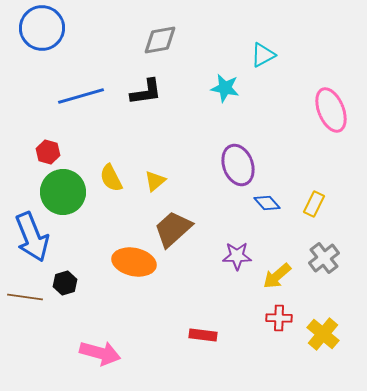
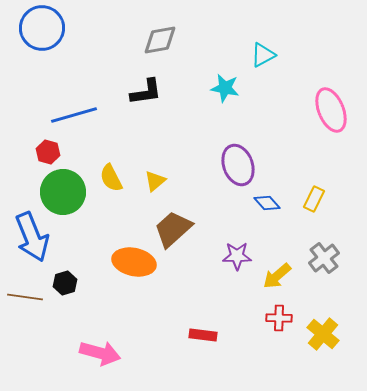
blue line: moved 7 px left, 19 px down
yellow rectangle: moved 5 px up
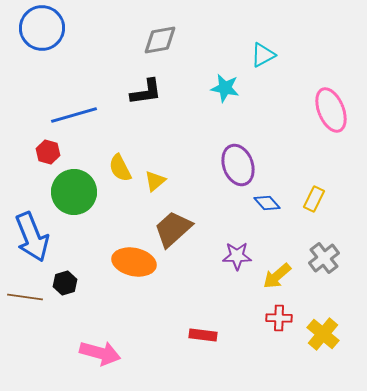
yellow semicircle: moved 9 px right, 10 px up
green circle: moved 11 px right
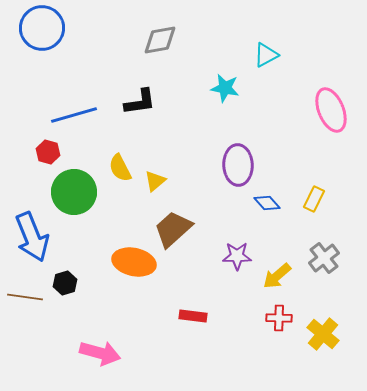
cyan triangle: moved 3 px right
black L-shape: moved 6 px left, 10 px down
purple ellipse: rotated 18 degrees clockwise
red rectangle: moved 10 px left, 19 px up
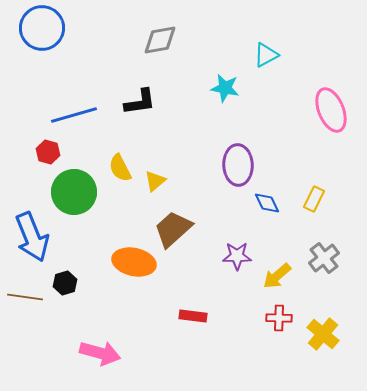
blue diamond: rotated 16 degrees clockwise
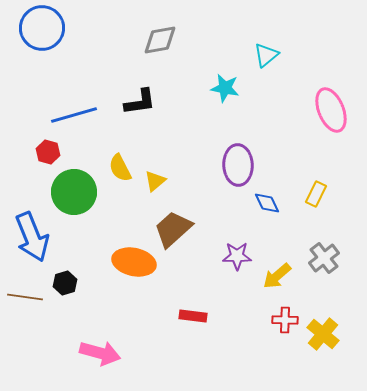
cyan triangle: rotated 12 degrees counterclockwise
yellow rectangle: moved 2 px right, 5 px up
red cross: moved 6 px right, 2 px down
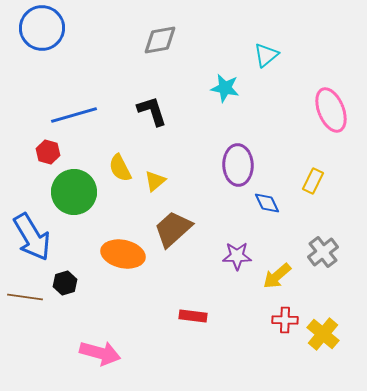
black L-shape: moved 12 px right, 9 px down; rotated 100 degrees counterclockwise
yellow rectangle: moved 3 px left, 13 px up
blue arrow: rotated 9 degrees counterclockwise
gray cross: moved 1 px left, 6 px up
orange ellipse: moved 11 px left, 8 px up
